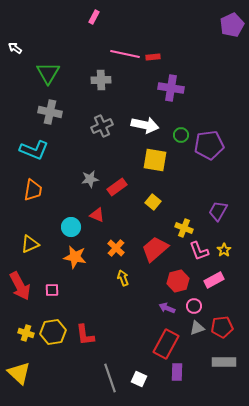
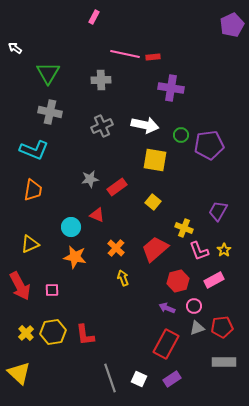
yellow cross at (26, 333): rotated 28 degrees clockwise
purple rectangle at (177, 372): moved 5 px left, 7 px down; rotated 54 degrees clockwise
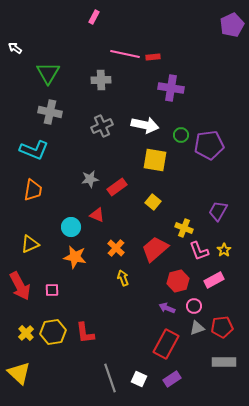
red L-shape at (85, 335): moved 2 px up
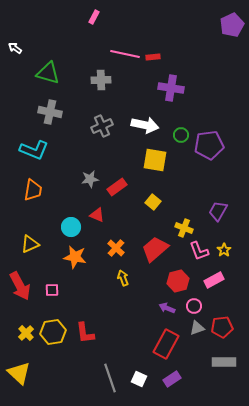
green triangle at (48, 73): rotated 45 degrees counterclockwise
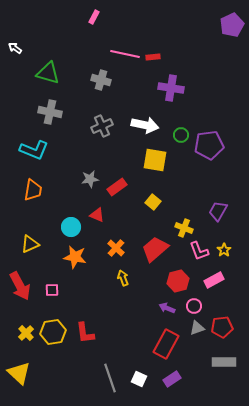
gray cross at (101, 80): rotated 18 degrees clockwise
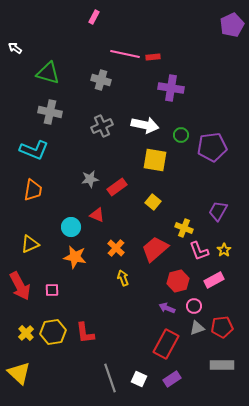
purple pentagon at (209, 145): moved 3 px right, 2 px down
gray rectangle at (224, 362): moved 2 px left, 3 px down
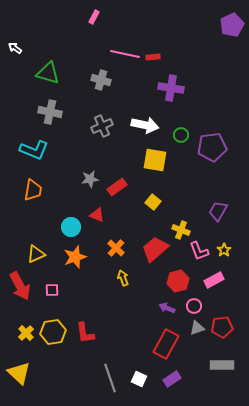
yellow cross at (184, 228): moved 3 px left, 2 px down
yellow triangle at (30, 244): moved 6 px right, 10 px down
orange star at (75, 257): rotated 30 degrees counterclockwise
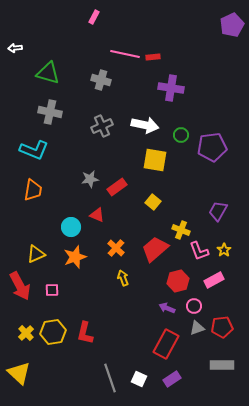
white arrow at (15, 48): rotated 40 degrees counterclockwise
red L-shape at (85, 333): rotated 20 degrees clockwise
